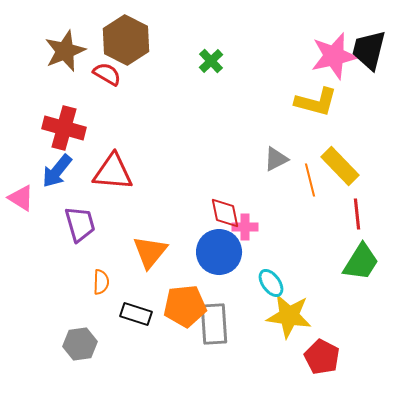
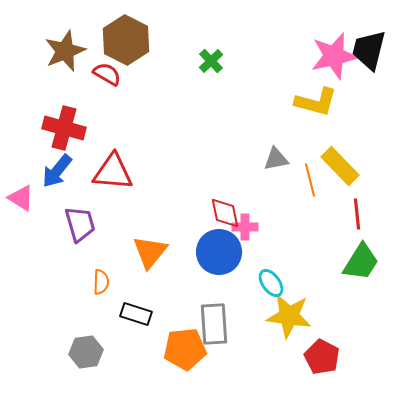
gray triangle: rotated 16 degrees clockwise
orange pentagon: moved 43 px down
gray hexagon: moved 6 px right, 8 px down
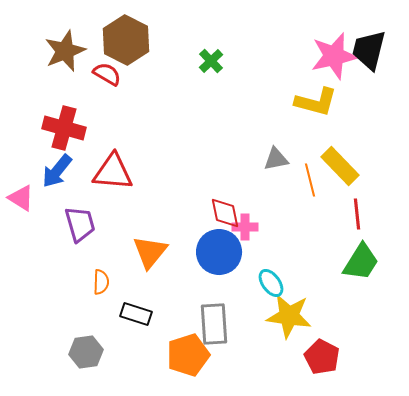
orange pentagon: moved 3 px right, 6 px down; rotated 12 degrees counterclockwise
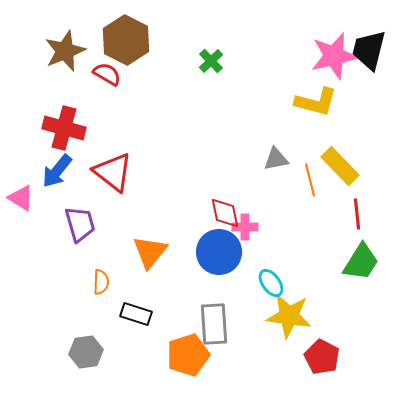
red triangle: rotated 33 degrees clockwise
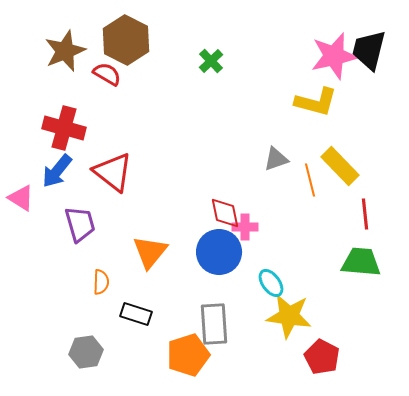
gray triangle: rotated 8 degrees counterclockwise
red line: moved 8 px right
green trapezoid: rotated 117 degrees counterclockwise
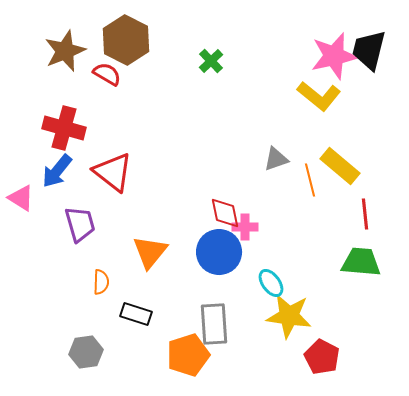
yellow L-shape: moved 3 px right, 6 px up; rotated 24 degrees clockwise
yellow rectangle: rotated 6 degrees counterclockwise
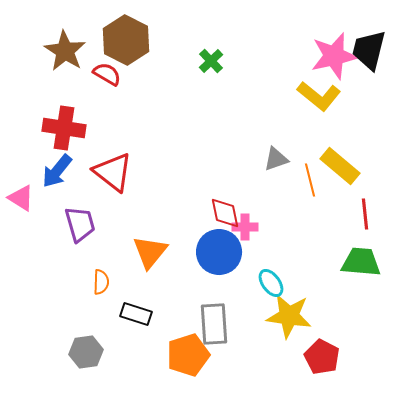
brown star: rotated 18 degrees counterclockwise
red cross: rotated 6 degrees counterclockwise
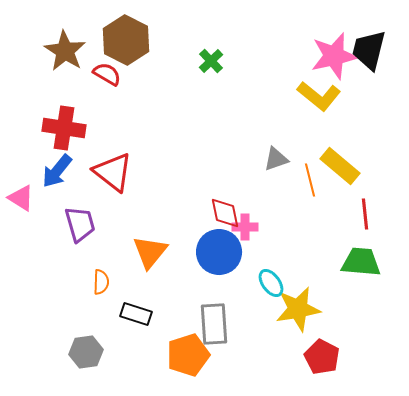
yellow star: moved 9 px right, 7 px up; rotated 18 degrees counterclockwise
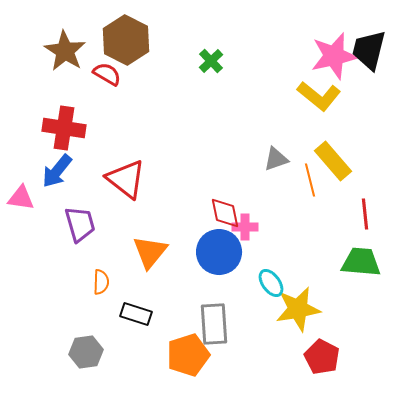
yellow rectangle: moved 7 px left, 5 px up; rotated 9 degrees clockwise
red triangle: moved 13 px right, 7 px down
pink triangle: rotated 24 degrees counterclockwise
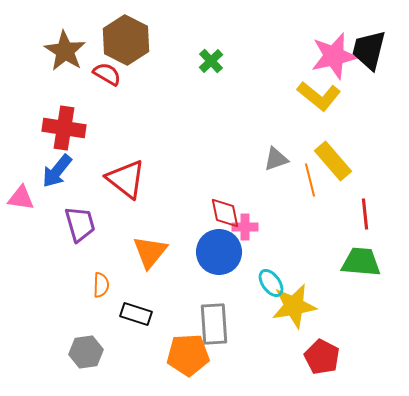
orange semicircle: moved 3 px down
yellow star: moved 4 px left, 3 px up
orange pentagon: rotated 15 degrees clockwise
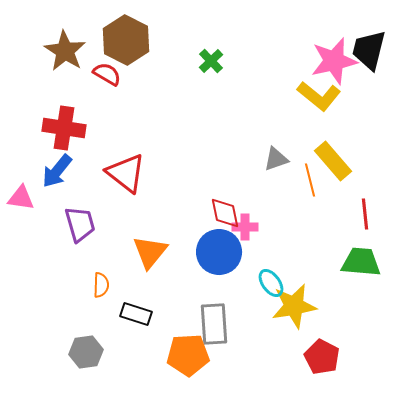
pink star: moved 5 px down
red triangle: moved 6 px up
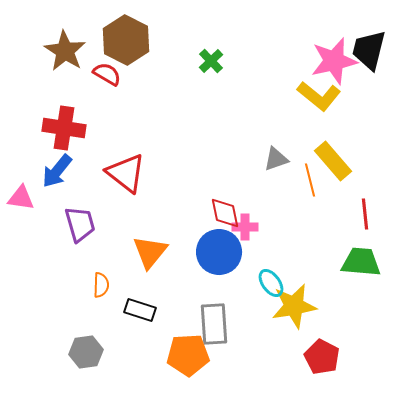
black rectangle: moved 4 px right, 4 px up
